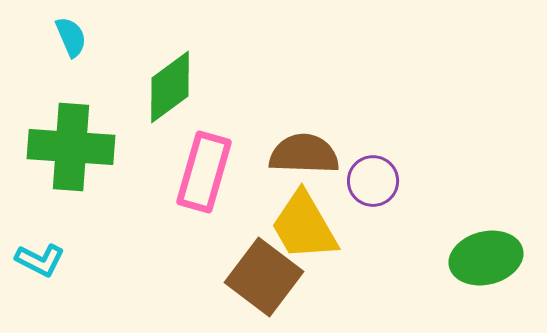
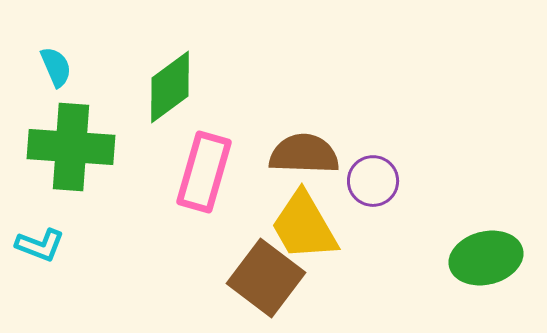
cyan semicircle: moved 15 px left, 30 px down
cyan L-shape: moved 15 px up; rotated 6 degrees counterclockwise
brown square: moved 2 px right, 1 px down
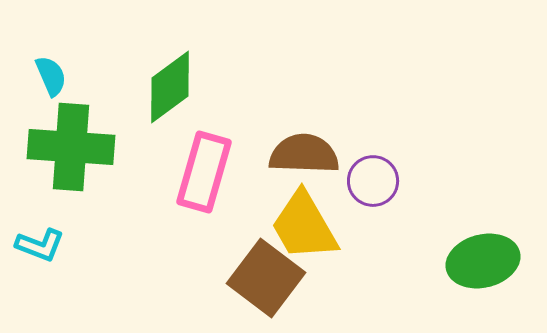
cyan semicircle: moved 5 px left, 9 px down
green ellipse: moved 3 px left, 3 px down
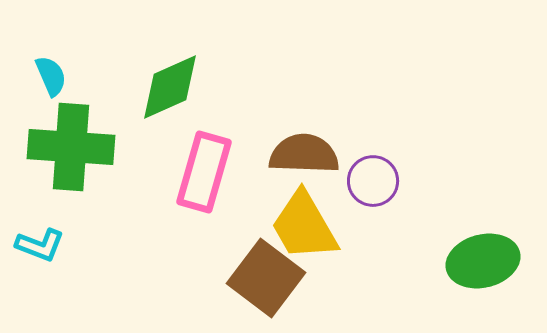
green diamond: rotated 12 degrees clockwise
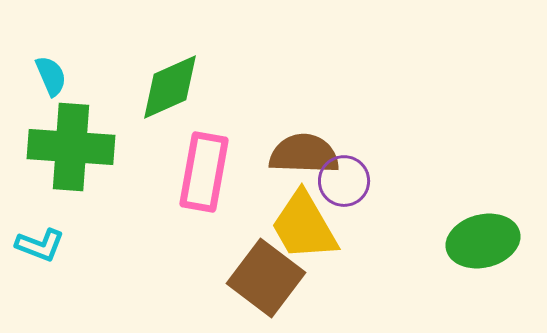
pink rectangle: rotated 6 degrees counterclockwise
purple circle: moved 29 px left
green ellipse: moved 20 px up
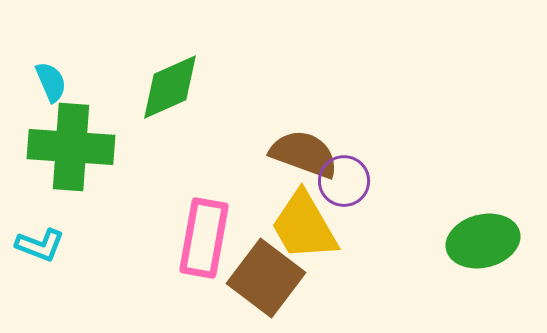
cyan semicircle: moved 6 px down
brown semicircle: rotated 18 degrees clockwise
pink rectangle: moved 66 px down
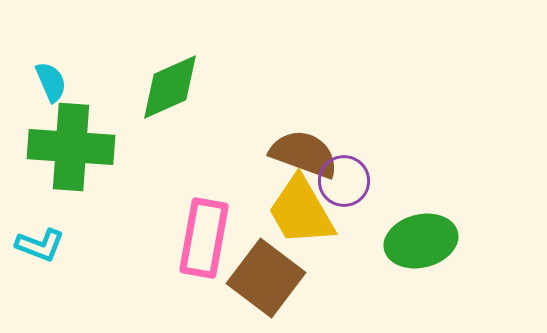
yellow trapezoid: moved 3 px left, 15 px up
green ellipse: moved 62 px left
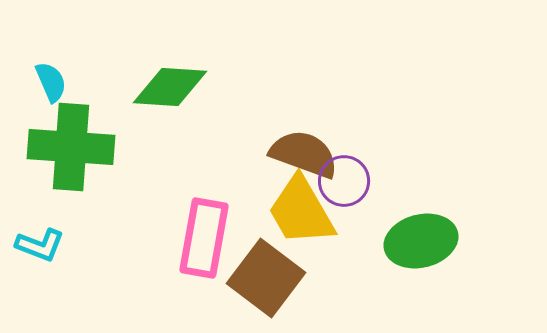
green diamond: rotated 28 degrees clockwise
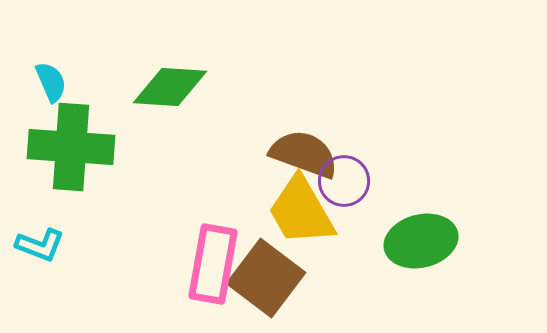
pink rectangle: moved 9 px right, 26 px down
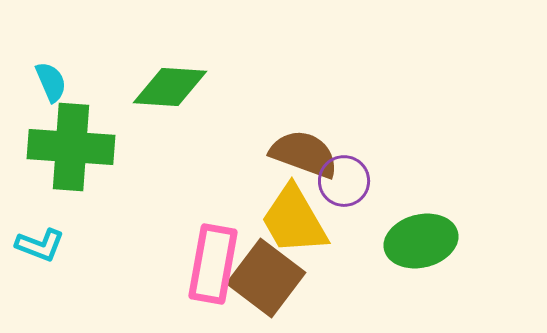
yellow trapezoid: moved 7 px left, 9 px down
